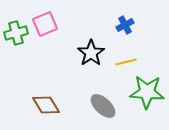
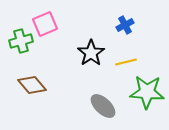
green cross: moved 5 px right, 8 px down
brown diamond: moved 14 px left, 20 px up; rotated 8 degrees counterclockwise
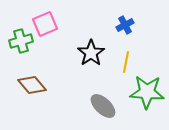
yellow line: rotated 65 degrees counterclockwise
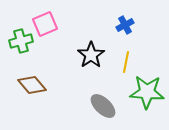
black star: moved 2 px down
